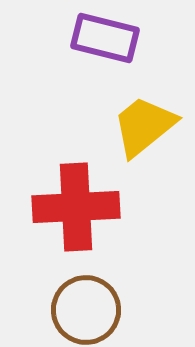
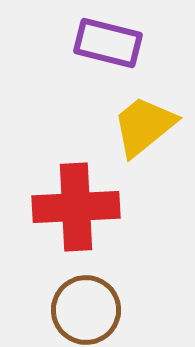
purple rectangle: moved 3 px right, 5 px down
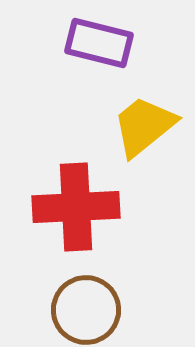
purple rectangle: moved 9 px left
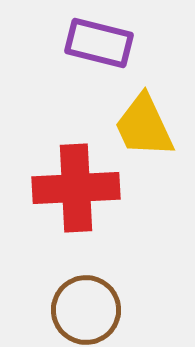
yellow trapezoid: rotated 76 degrees counterclockwise
red cross: moved 19 px up
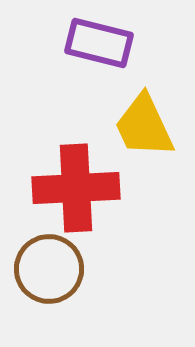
brown circle: moved 37 px left, 41 px up
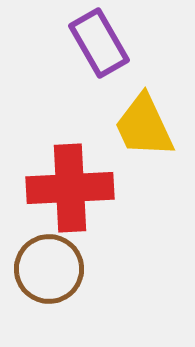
purple rectangle: rotated 46 degrees clockwise
red cross: moved 6 px left
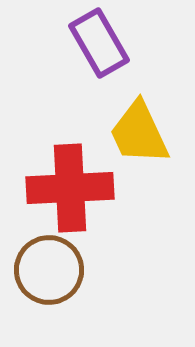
yellow trapezoid: moved 5 px left, 7 px down
brown circle: moved 1 px down
